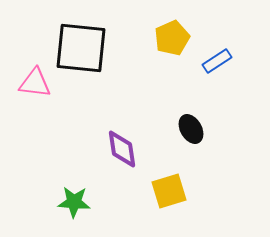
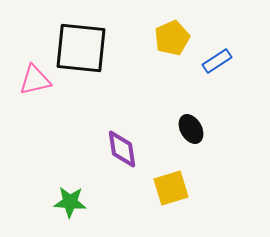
pink triangle: moved 3 px up; rotated 20 degrees counterclockwise
yellow square: moved 2 px right, 3 px up
green star: moved 4 px left
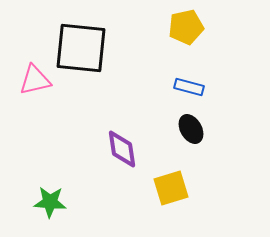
yellow pentagon: moved 14 px right, 11 px up; rotated 12 degrees clockwise
blue rectangle: moved 28 px left, 26 px down; rotated 48 degrees clockwise
green star: moved 20 px left
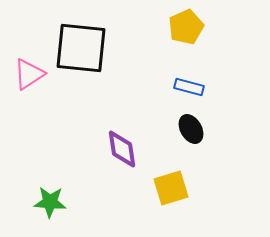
yellow pentagon: rotated 12 degrees counterclockwise
pink triangle: moved 6 px left, 6 px up; rotated 20 degrees counterclockwise
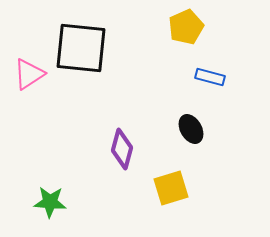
blue rectangle: moved 21 px right, 10 px up
purple diamond: rotated 24 degrees clockwise
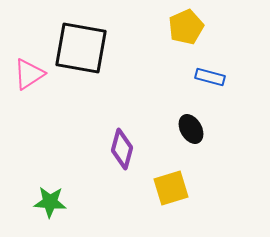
black square: rotated 4 degrees clockwise
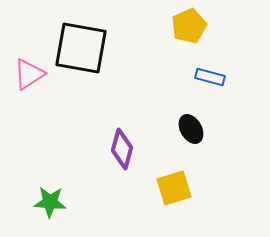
yellow pentagon: moved 3 px right, 1 px up
yellow square: moved 3 px right
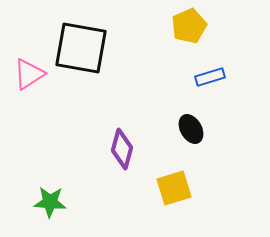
blue rectangle: rotated 32 degrees counterclockwise
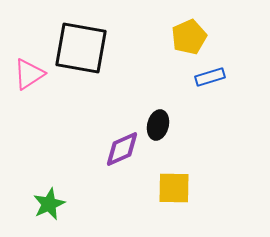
yellow pentagon: moved 11 px down
black ellipse: moved 33 px left, 4 px up; rotated 44 degrees clockwise
purple diamond: rotated 51 degrees clockwise
yellow square: rotated 18 degrees clockwise
green star: moved 1 px left, 2 px down; rotated 28 degrees counterclockwise
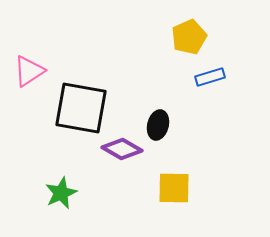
black square: moved 60 px down
pink triangle: moved 3 px up
purple diamond: rotated 54 degrees clockwise
green star: moved 12 px right, 11 px up
